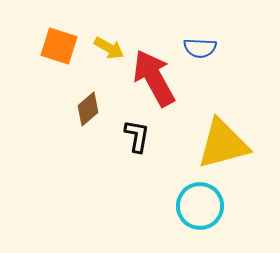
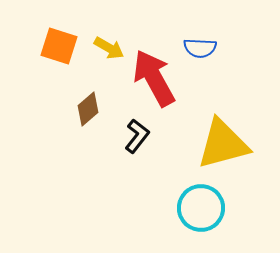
black L-shape: rotated 28 degrees clockwise
cyan circle: moved 1 px right, 2 px down
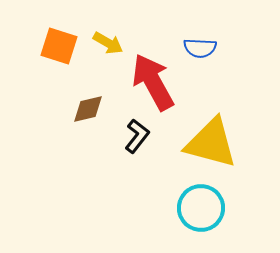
yellow arrow: moved 1 px left, 5 px up
red arrow: moved 1 px left, 4 px down
brown diamond: rotated 28 degrees clockwise
yellow triangle: moved 12 px left, 1 px up; rotated 30 degrees clockwise
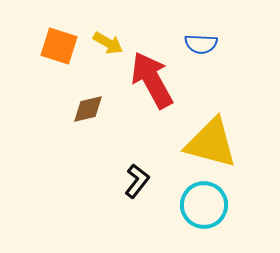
blue semicircle: moved 1 px right, 4 px up
red arrow: moved 1 px left, 2 px up
black L-shape: moved 45 px down
cyan circle: moved 3 px right, 3 px up
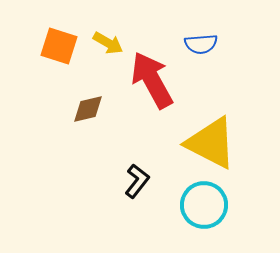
blue semicircle: rotated 8 degrees counterclockwise
yellow triangle: rotated 12 degrees clockwise
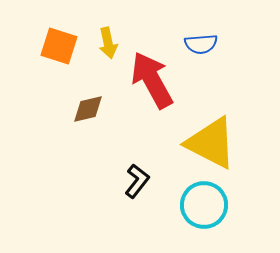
yellow arrow: rotated 48 degrees clockwise
